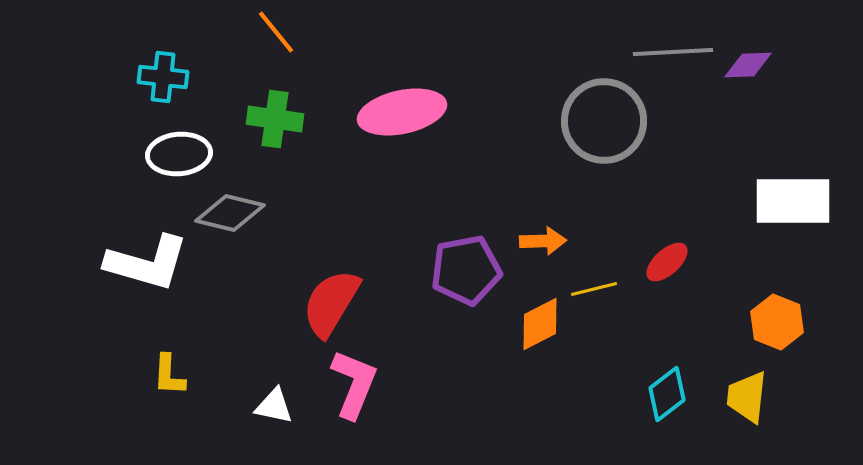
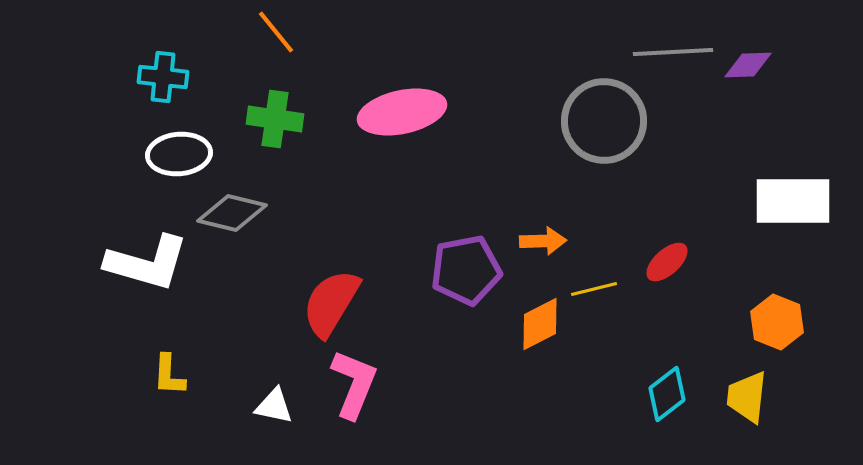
gray diamond: moved 2 px right
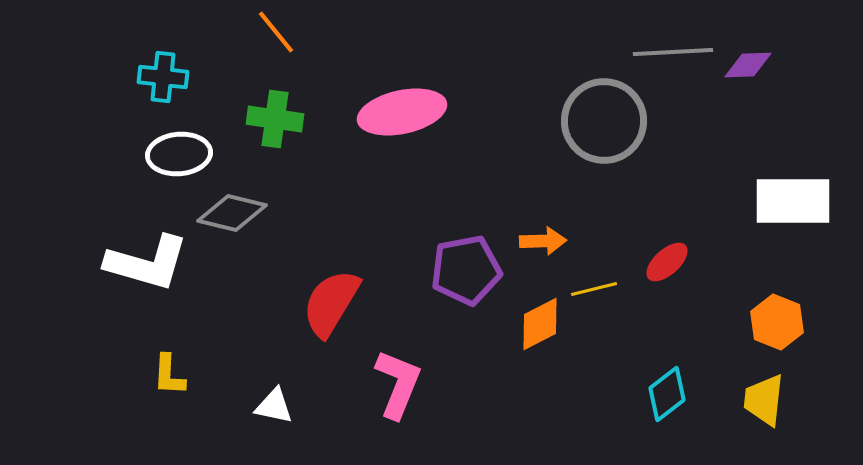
pink L-shape: moved 44 px right
yellow trapezoid: moved 17 px right, 3 px down
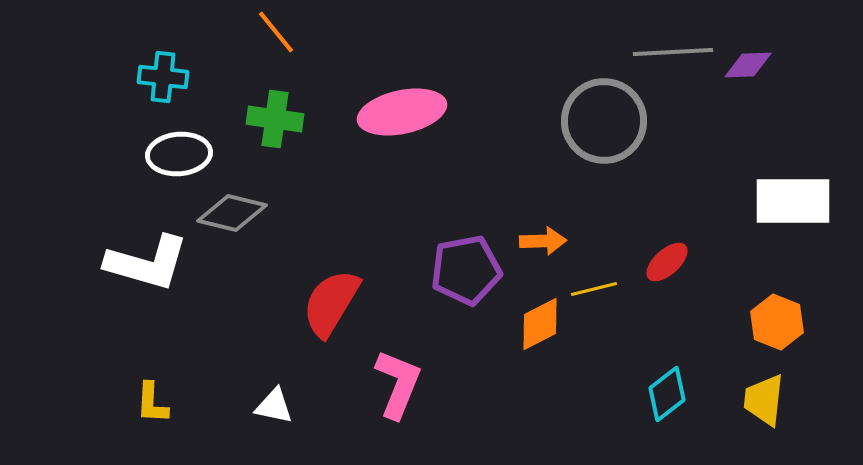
yellow L-shape: moved 17 px left, 28 px down
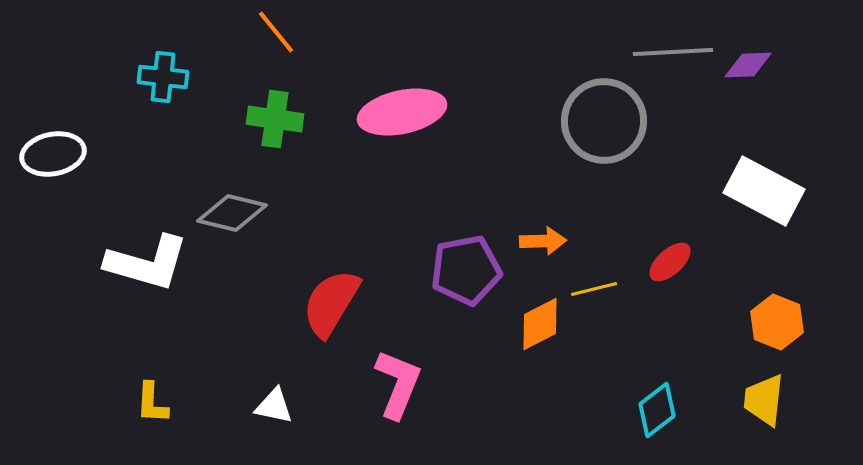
white ellipse: moved 126 px left; rotated 6 degrees counterclockwise
white rectangle: moved 29 px left, 10 px up; rotated 28 degrees clockwise
red ellipse: moved 3 px right
cyan diamond: moved 10 px left, 16 px down
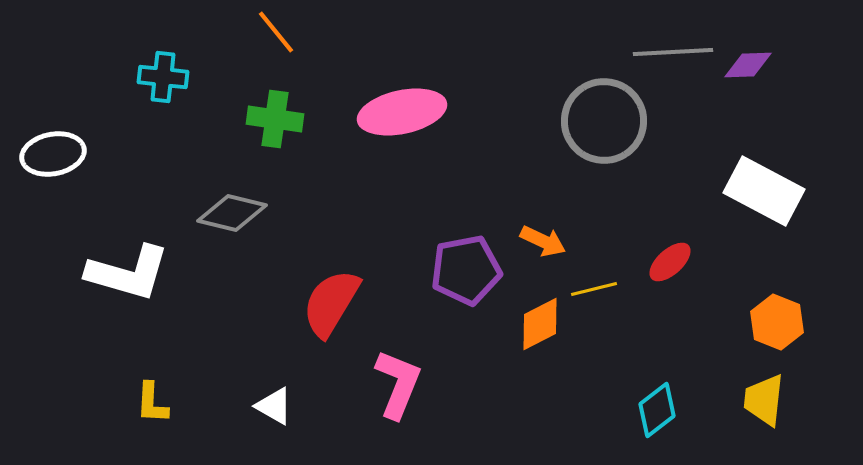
orange arrow: rotated 27 degrees clockwise
white L-shape: moved 19 px left, 10 px down
white triangle: rotated 18 degrees clockwise
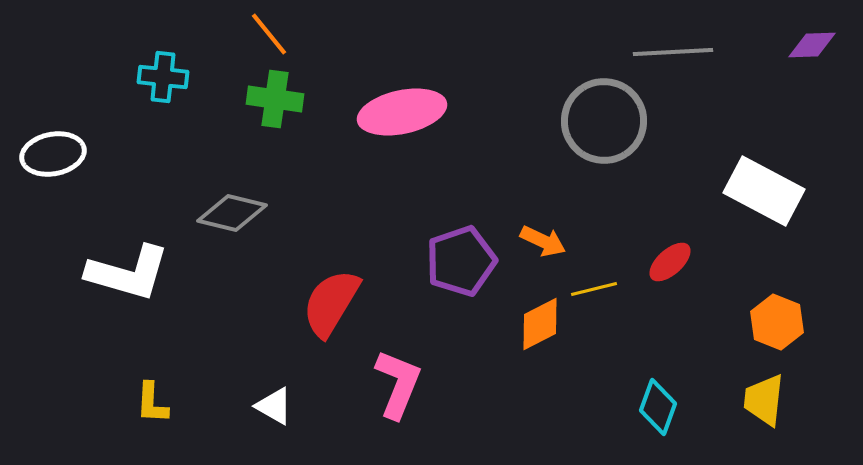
orange line: moved 7 px left, 2 px down
purple diamond: moved 64 px right, 20 px up
green cross: moved 20 px up
purple pentagon: moved 5 px left, 9 px up; rotated 8 degrees counterclockwise
cyan diamond: moved 1 px right, 3 px up; rotated 32 degrees counterclockwise
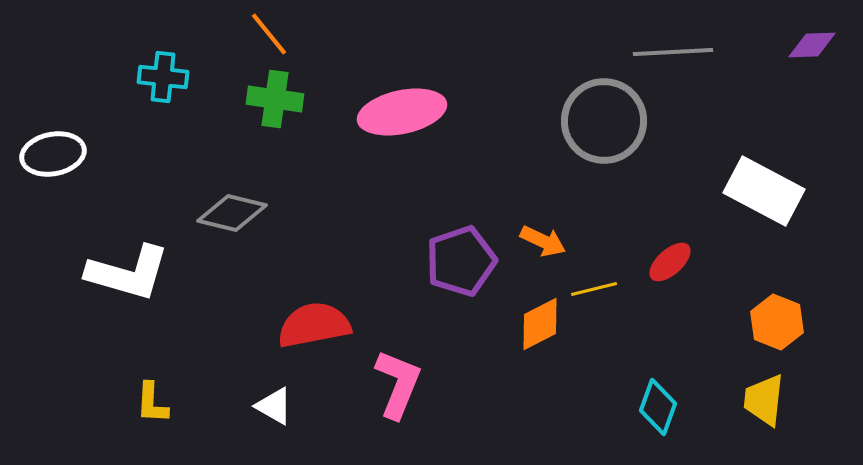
red semicircle: moved 17 px left, 22 px down; rotated 48 degrees clockwise
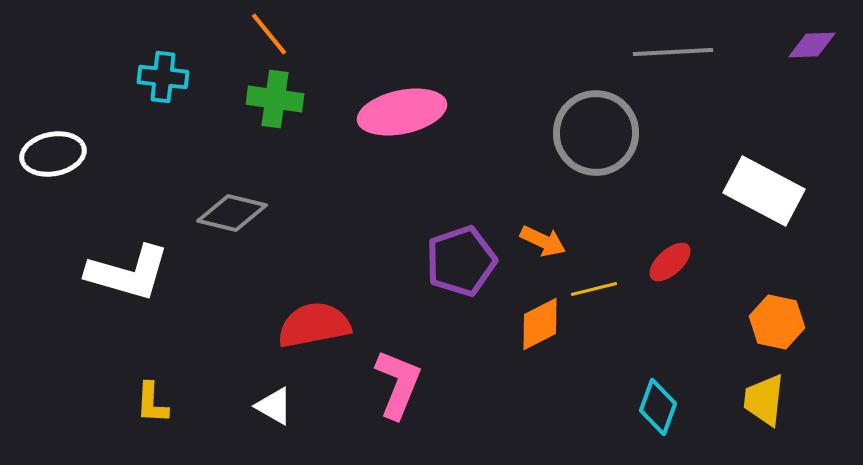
gray circle: moved 8 px left, 12 px down
orange hexagon: rotated 10 degrees counterclockwise
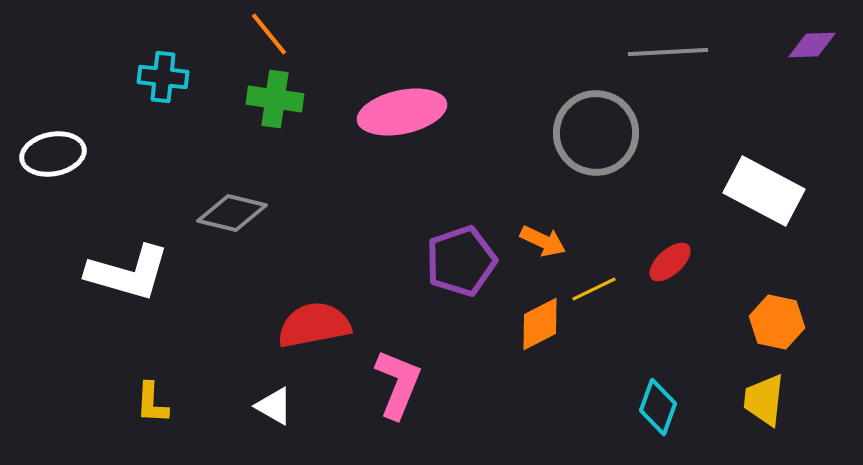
gray line: moved 5 px left
yellow line: rotated 12 degrees counterclockwise
